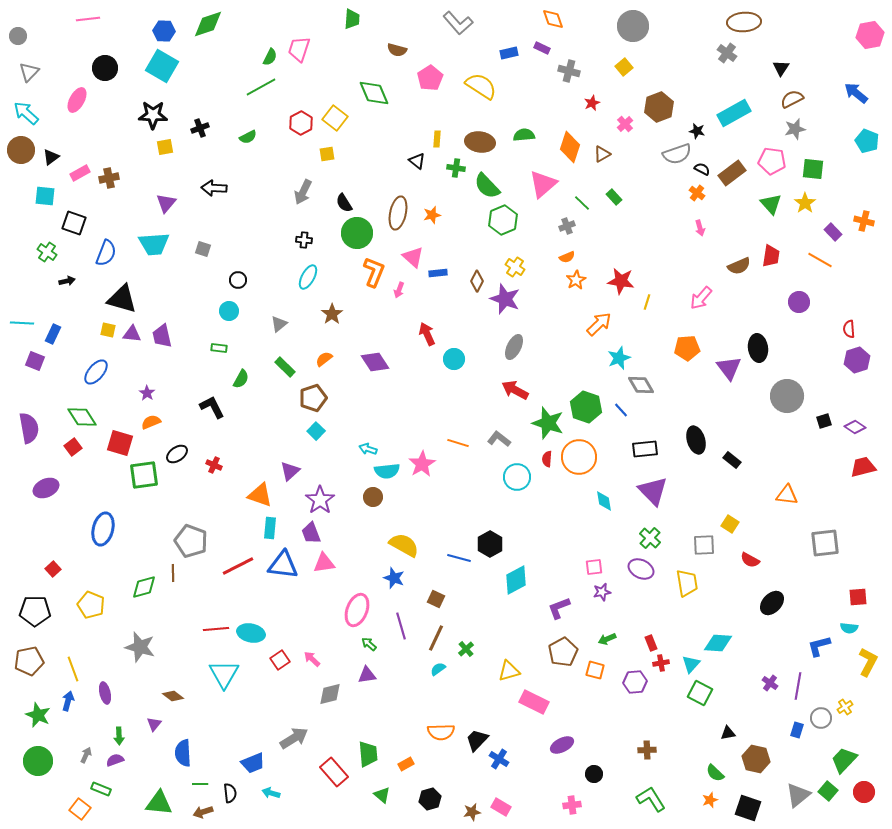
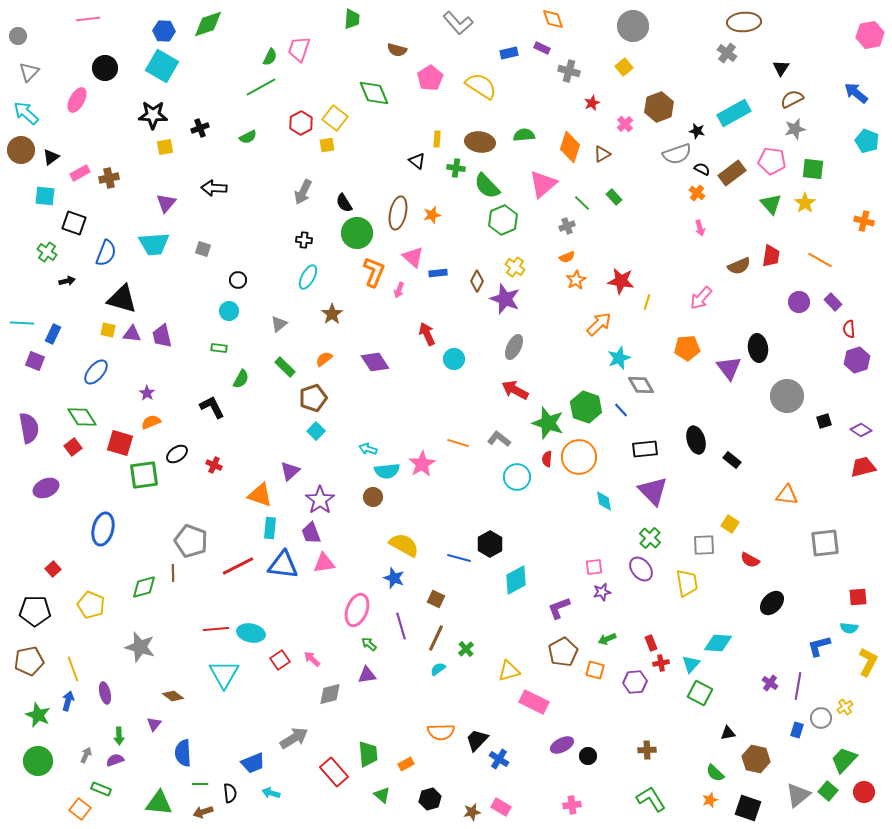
yellow square at (327, 154): moved 9 px up
purple rectangle at (833, 232): moved 70 px down
purple diamond at (855, 427): moved 6 px right, 3 px down
purple ellipse at (641, 569): rotated 25 degrees clockwise
black circle at (594, 774): moved 6 px left, 18 px up
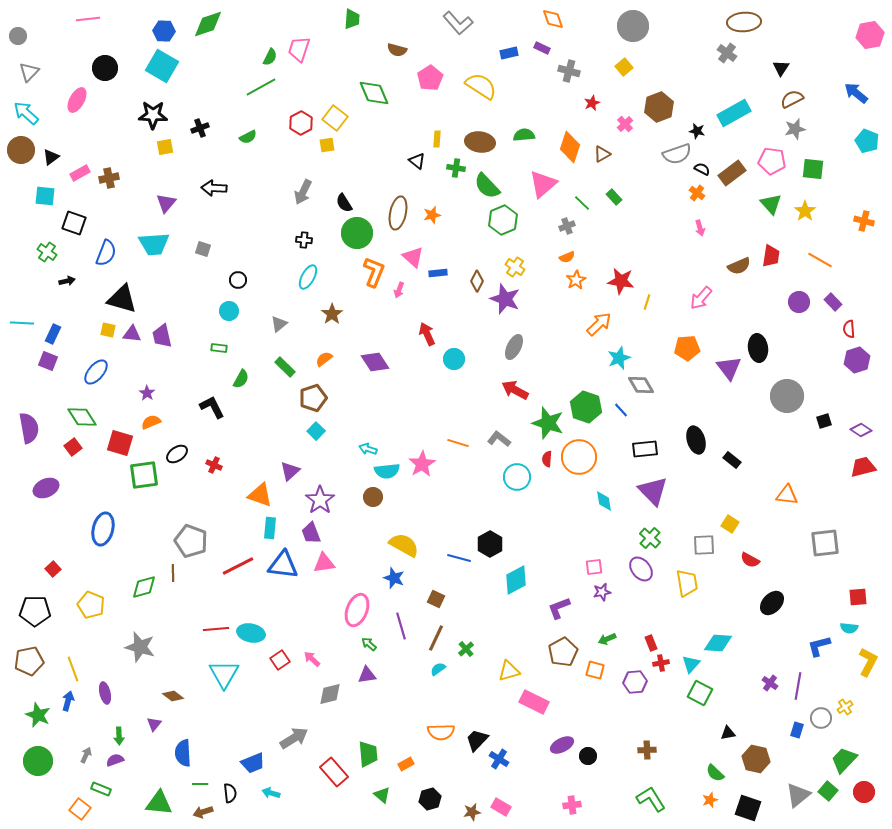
yellow star at (805, 203): moved 8 px down
purple square at (35, 361): moved 13 px right
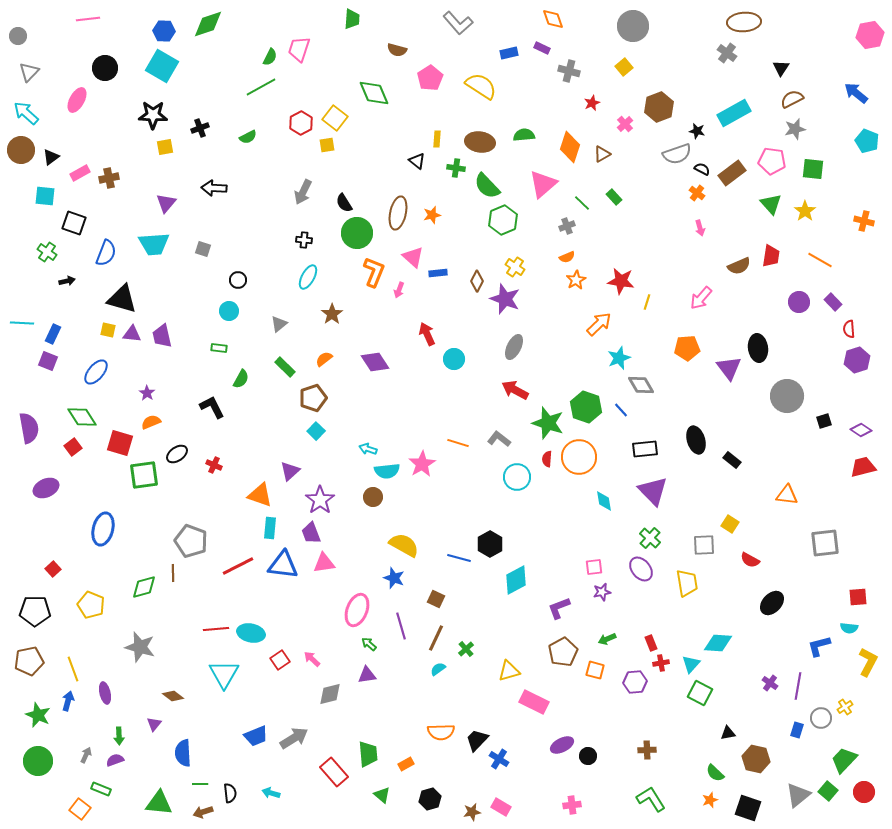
blue trapezoid at (253, 763): moved 3 px right, 27 px up
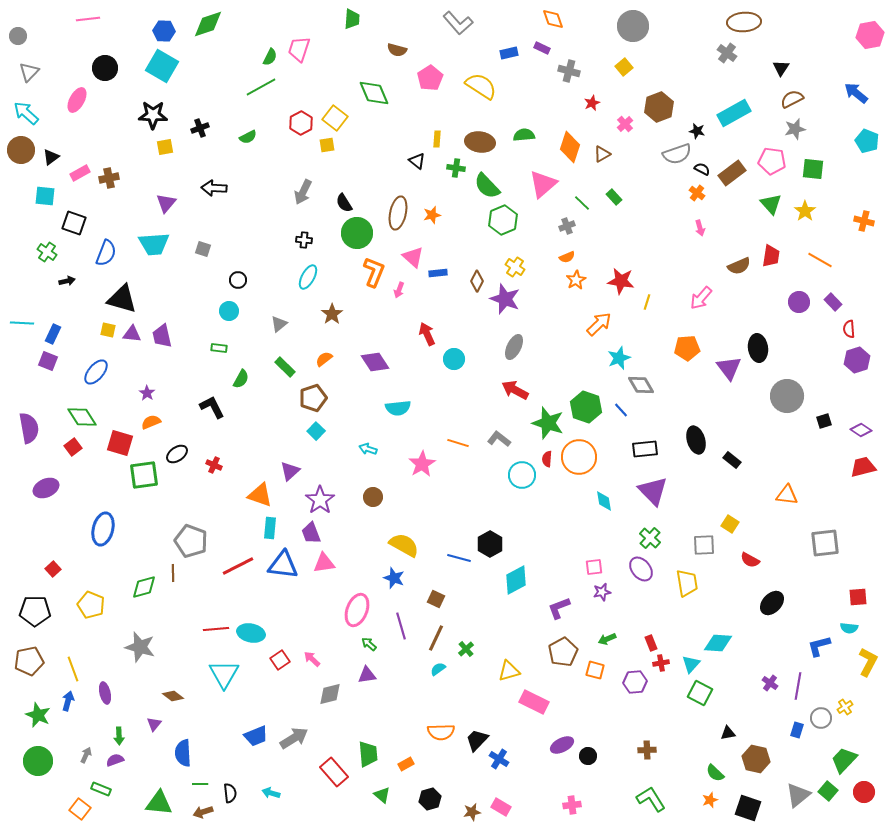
cyan semicircle at (387, 471): moved 11 px right, 63 px up
cyan circle at (517, 477): moved 5 px right, 2 px up
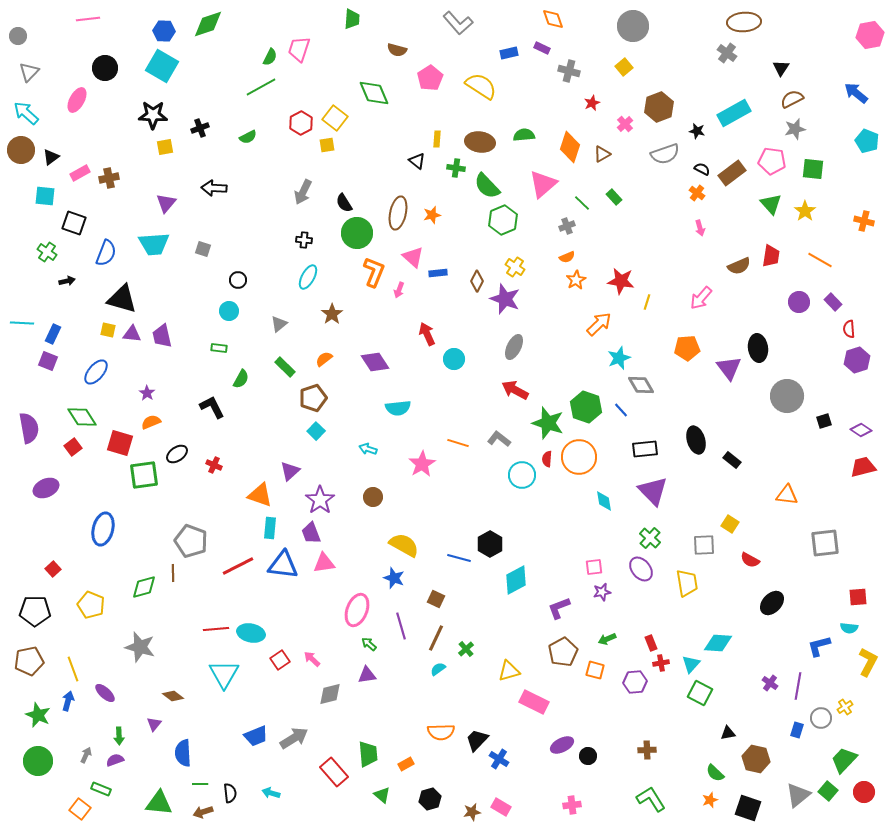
gray semicircle at (677, 154): moved 12 px left
purple ellipse at (105, 693): rotated 35 degrees counterclockwise
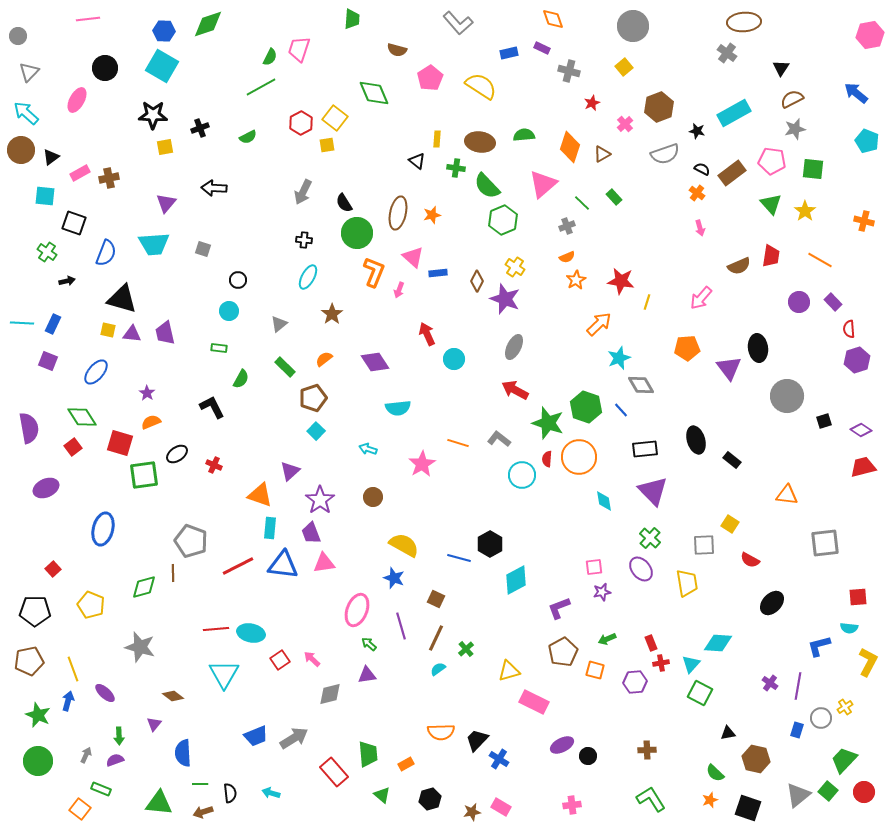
blue rectangle at (53, 334): moved 10 px up
purple trapezoid at (162, 336): moved 3 px right, 3 px up
